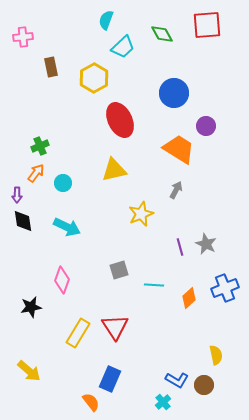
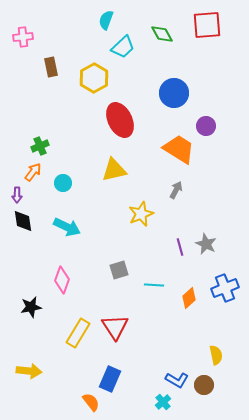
orange arrow: moved 3 px left, 1 px up
yellow arrow: rotated 35 degrees counterclockwise
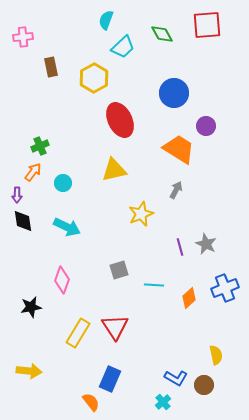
blue L-shape: moved 1 px left, 2 px up
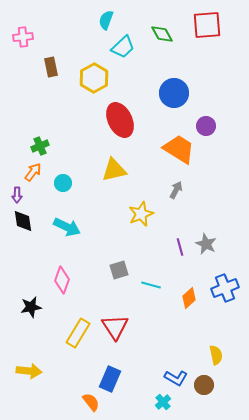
cyan line: moved 3 px left; rotated 12 degrees clockwise
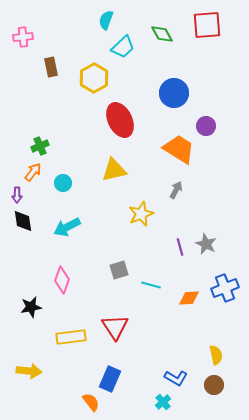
cyan arrow: rotated 128 degrees clockwise
orange diamond: rotated 40 degrees clockwise
yellow rectangle: moved 7 px left, 4 px down; rotated 52 degrees clockwise
brown circle: moved 10 px right
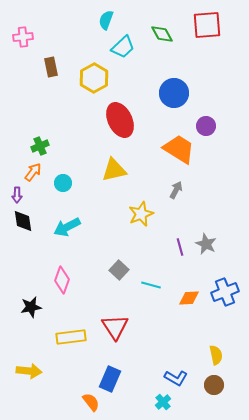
gray square: rotated 30 degrees counterclockwise
blue cross: moved 4 px down
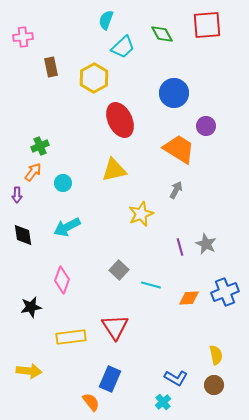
black diamond: moved 14 px down
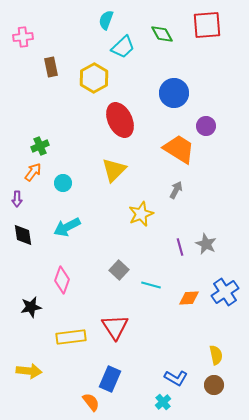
yellow triangle: rotated 32 degrees counterclockwise
purple arrow: moved 4 px down
blue cross: rotated 12 degrees counterclockwise
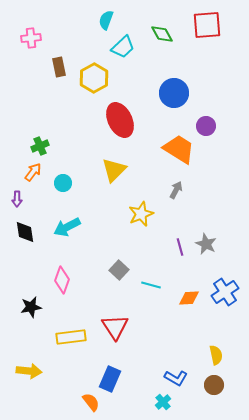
pink cross: moved 8 px right, 1 px down
brown rectangle: moved 8 px right
black diamond: moved 2 px right, 3 px up
